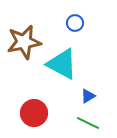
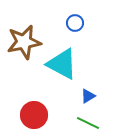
red circle: moved 2 px down
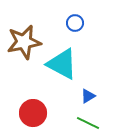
red circle: moved 1 px left, 2 px up
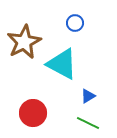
brown star: rotated 16 degrees counterclockwise
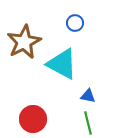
blue triangle: rotated 42 degrees clockwise
red circle: moved 6 px down
green line: rotated 50 degrees clockwise
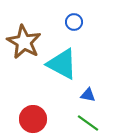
blue circle: moved 1 px left, 1 px up
brown star: rotated 16 degrees counterclockwise
blue triangle: moved 1 px up
green line: rotated 40 degrees counterclockwise
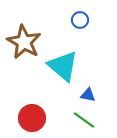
blue circle: moved 6 px right, 2 px up
cyan triangle: moved 1 px right, 2 px down; rotated 12 degrees clockwise
red circle: moved 1 px left, 1 px up
green line: moved 4 px left, 3 px up
